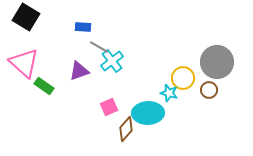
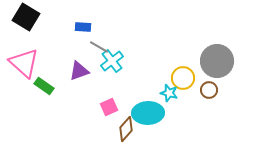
gray circle: moved 1 px up
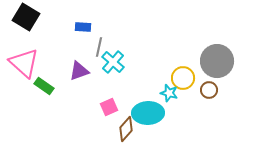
gray line: rotated 72 degrees clockwise
cyan cross: moved 1 px right, 1 px down; rotated 10 degrees counterclockwise
